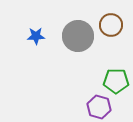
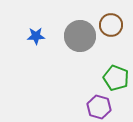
gray circle: moved 2 px right
green pentagon: moved 3 px up; rotated 20 degrees clockwise
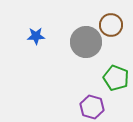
gray circle: moved 6 px right, 6 px down
purple hexagon: moved 7 px left
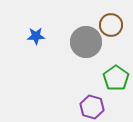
green pentagon: rotated 15 degrees clockwise
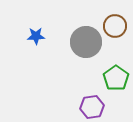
brown circle: moved 4 px right, 1 px down
purple hexagon: rotated 25 degrees counterclockwise
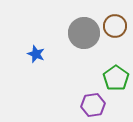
blue star: moved 18 px down; rotated 24 degrees clockwise
gray circle: moved 2 px left, 9 px up
purple hexagon: moved 1 px right, 2 px up
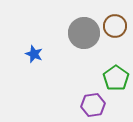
blue star: moved 2 px left
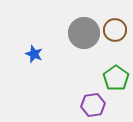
brown circle: moved 4 px down
